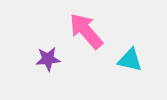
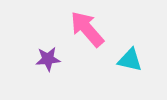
pink arrow: moved 1 px right, 2 px up
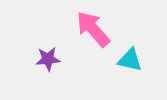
pink arrow: moved 6 px right
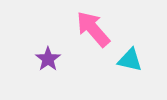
purple star: rotated 30 degrees counterclockwise
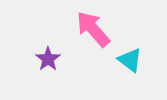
cyan triangle: rotated 24 degrees clockwise
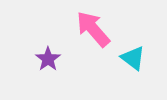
cyan triangle: moved 3 px right, 2 px up
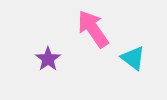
pink arrow: rotated 6 degrees clockwise
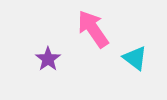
cyan triangle: moved 2 px right
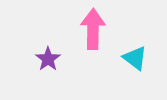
pink arrow: rotated 36 degrees clockwise
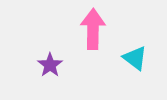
purple star: moved 2 px right, 6 px down
